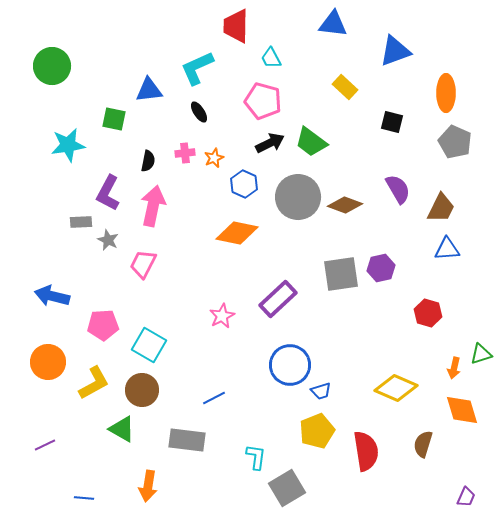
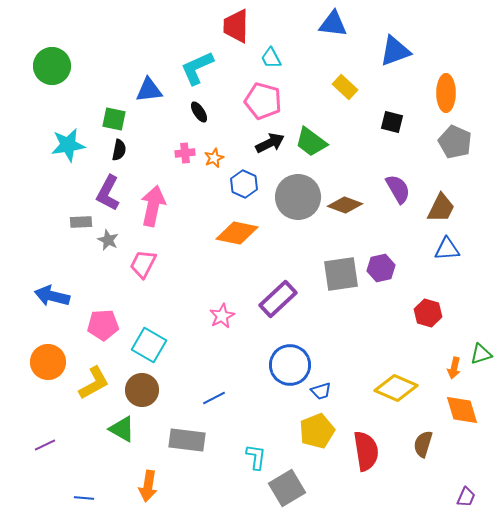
black semicircle at (148, 161): moved 29 px left, 11 px up
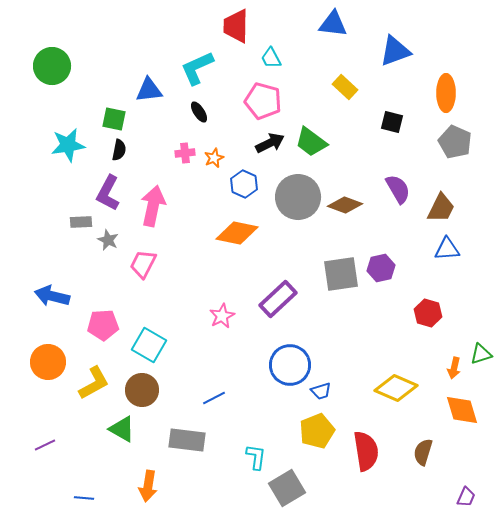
brown semicircle at (423, 444): moved 8 px down
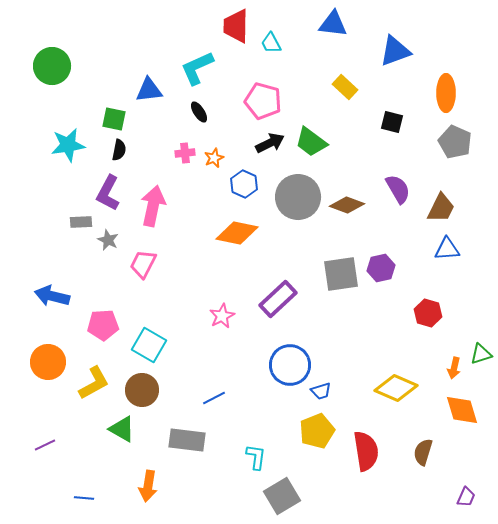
cyan trapezoid at (271, 58): moved 15 px up
brown diamond at (345, 205): moved 2 px right
gray square at (287, 488): moved 5 px left, 8 px down
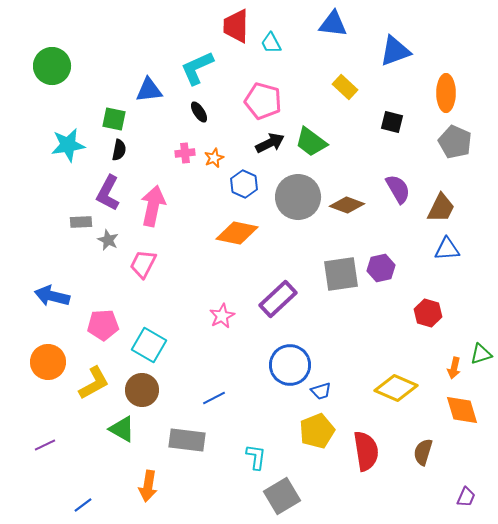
blue line at (84, 498): moved 1 px left, 7 px down; rotated 42 degrees counterclockwise
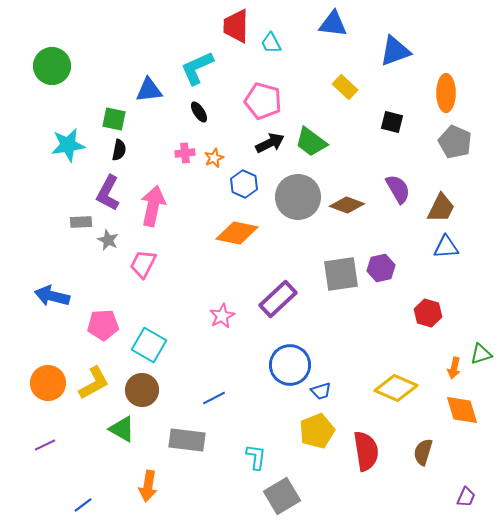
blue triangle at (447, 249): moved 1 px left, 2 px up
orange circle at (48, 362): moved 21 px down
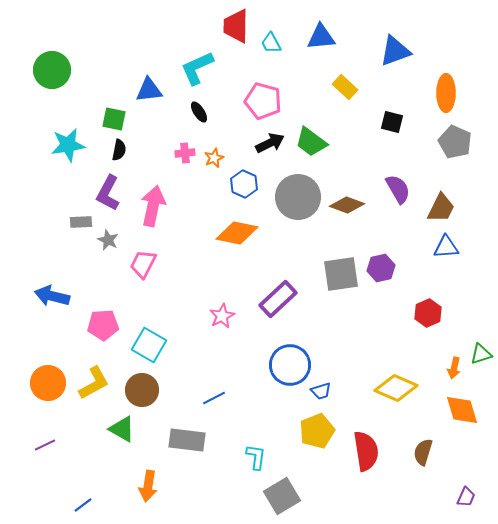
blue triangle at (333, 24): moved 12 px left, 13 px down; rotated 12 degrees counterclockwise
green circle at (52, 66): moved 4 px down
red hexagon at (428, 313): rotated 20 degrees clockwise
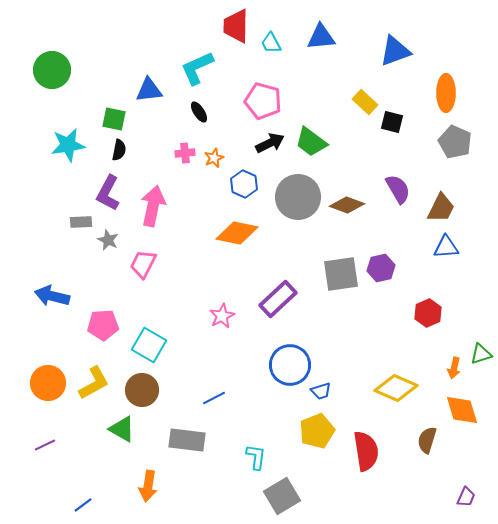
yellow rectangle at (345, 87): moved 20 px right, 15 px down
brown semicircle at (423, 452): moved 4 px right, 12 px up
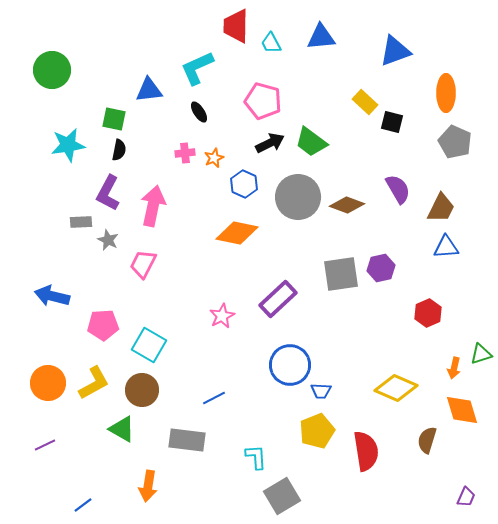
blue trapezoid at (321, 391): rotated 20 degrees clockwise
cyan L-shape at (256, 457): rotated 12 degrees counterclockwise
